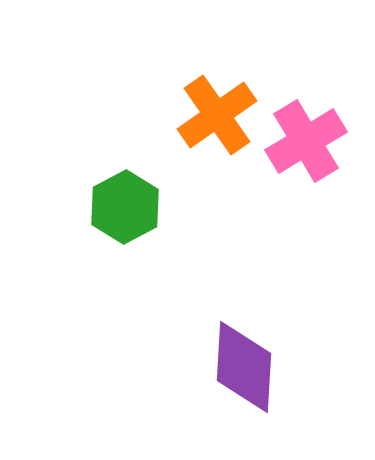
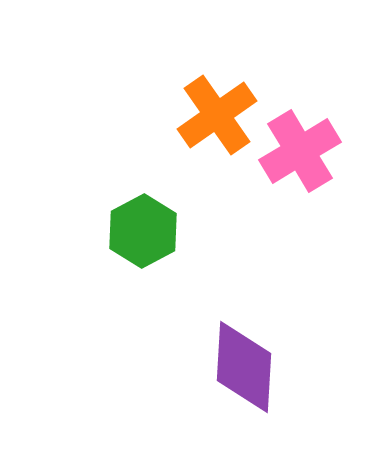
pink cross: moved 6 px left, 10 px down
green hexagon: moved 18 px right, 24 px down
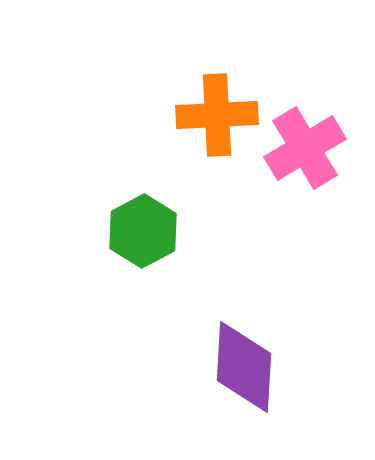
orange cross: rotated 32 degrees clockwise
pink cross: moved 5 px right, 3 px up
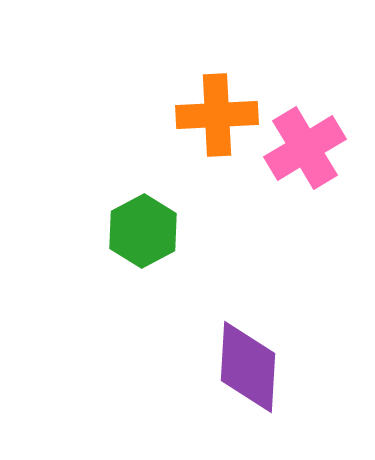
purple diamond: moved 4 px right
